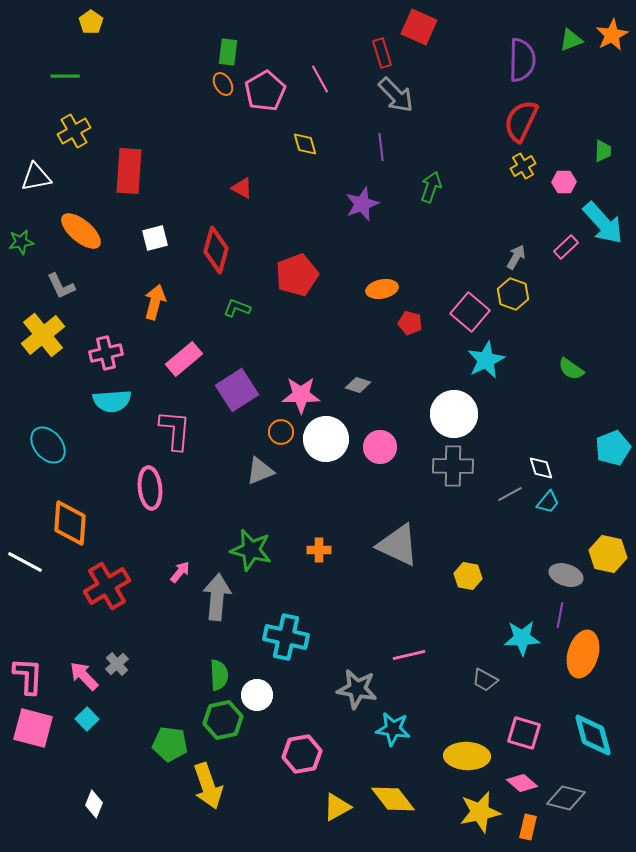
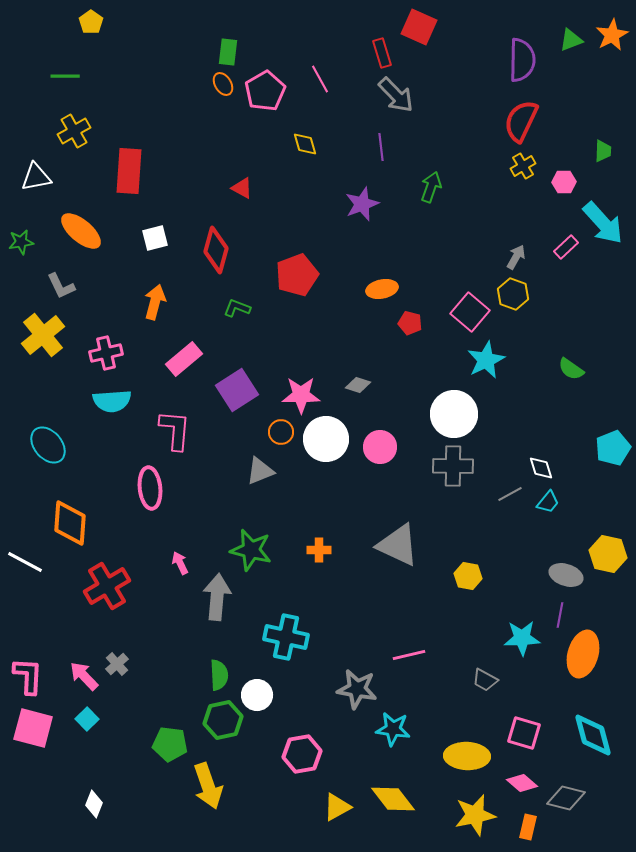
pink arrow at (180, 572): moved 9 px up; rotated 65 degrees counterclockwise
yellow star at (480, 812): moved 5 px left, 3 px down
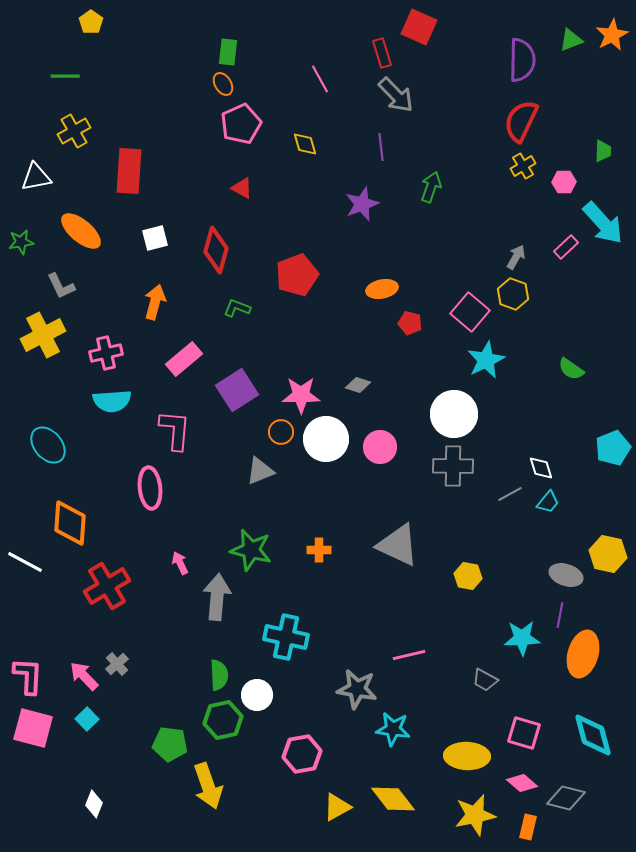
pink pentagon at (265, 91): moved 24 px left, 33 px down; rotated 6 degrees clockwise
yellow cross at (43, 335): rotated 12 degrees clockwise
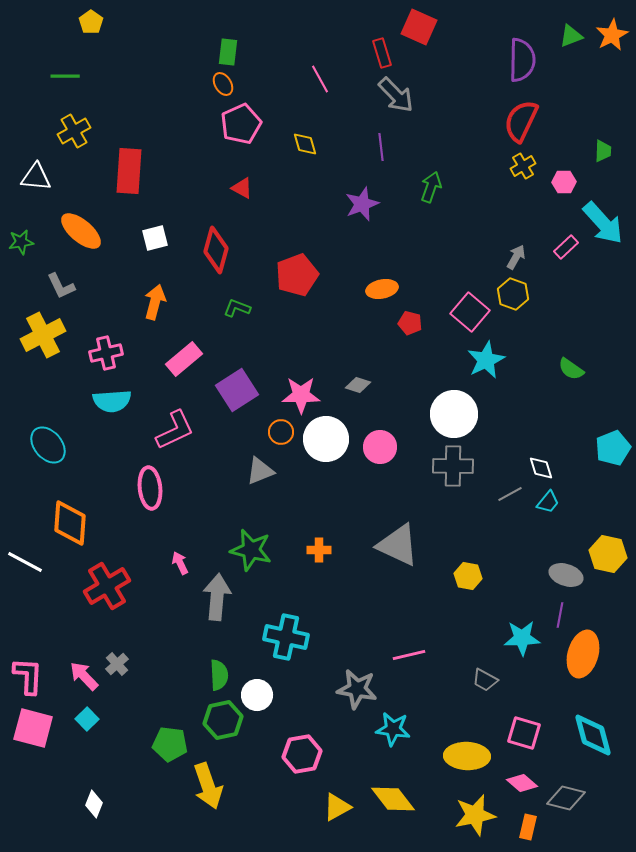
green triangle at (571, 40): moved 4 px up
white triangle at (36, 177): rotated 16 degrees clockwise
pink L-shape at (175, 430): rotated 60 degrees clockwise
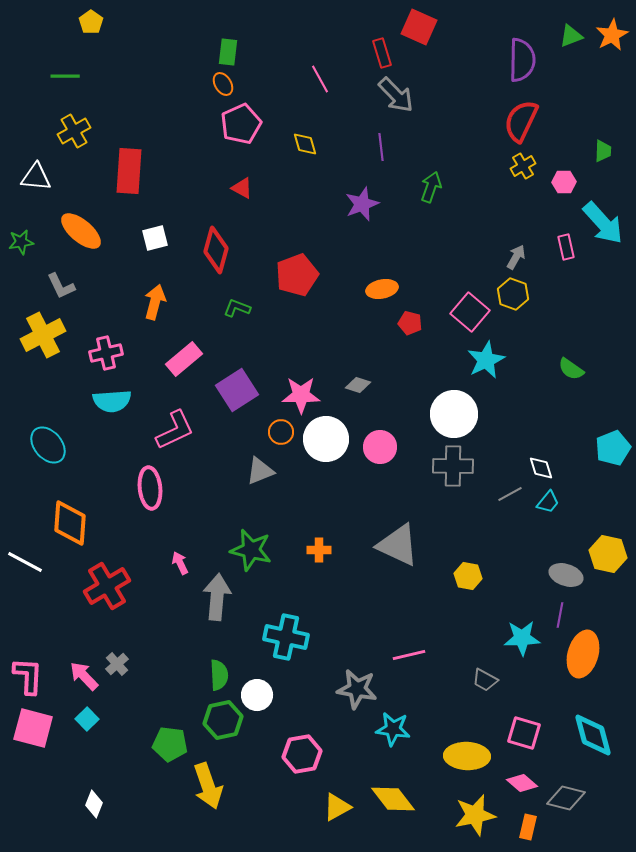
pink rectangle at (566, 247): rotated 60 degrees counterclockwise
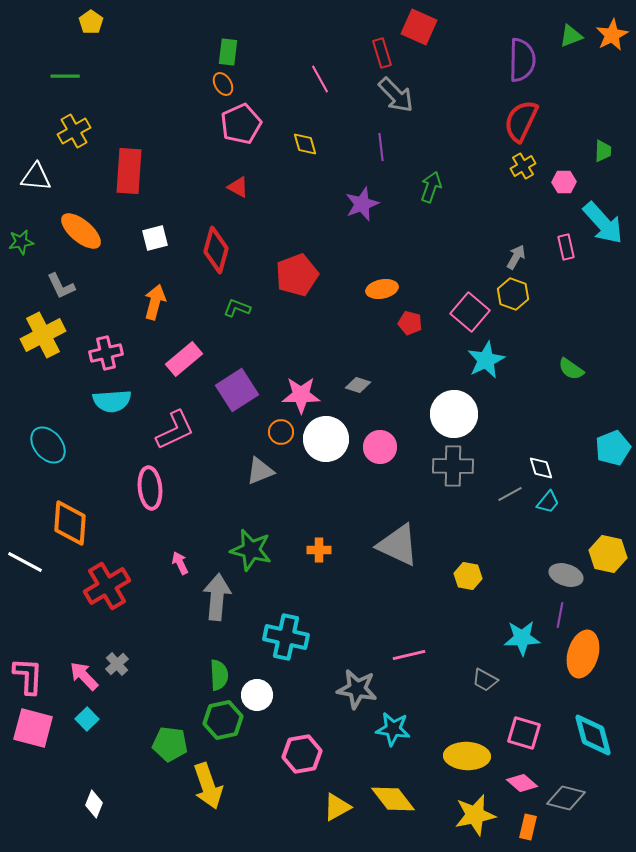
red triangle at (242, 188): moved 4 px left, 1 px up
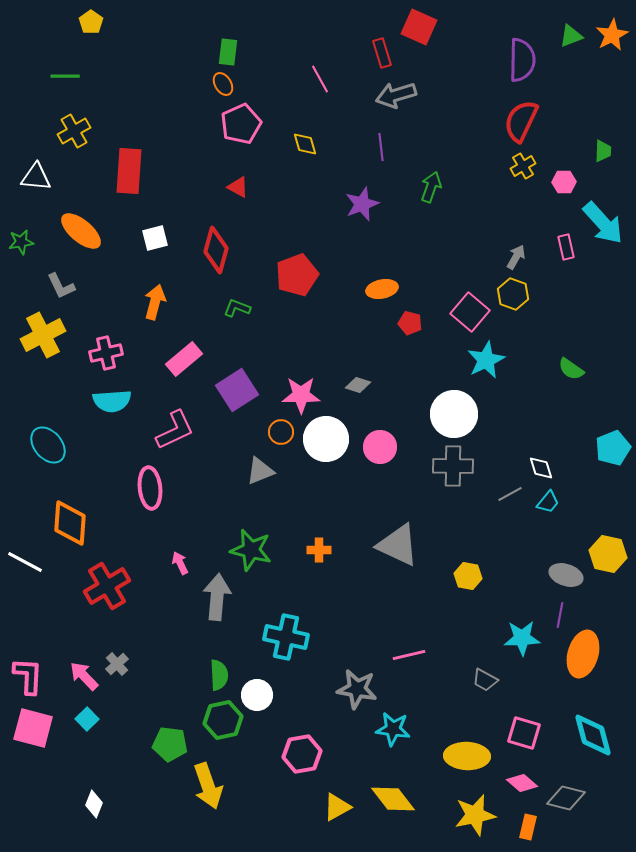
gray arrow at (396, 95): rotated 117 degrees clockwise
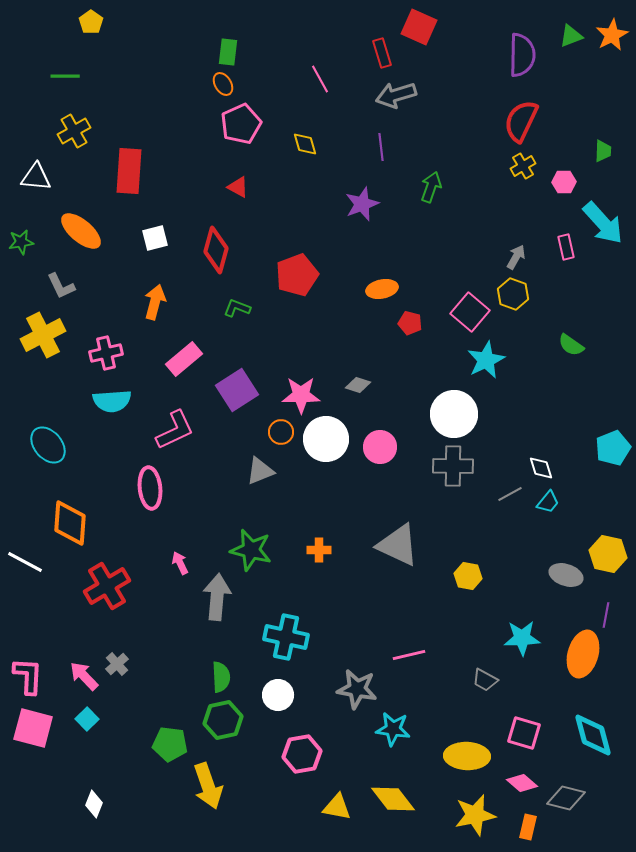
purple semicircle at (522, 60): moved 5 px up
green semicircle at (571, 369): moved 24 px up
purple line at (560, 615): moved 46 px right
green semicircle at (219, 675): moved 2 px right, 2 px down
white circle at (257, 695): moved 21 px right
yellow triangle at (337, 807): rotated 40 degrees clockwise
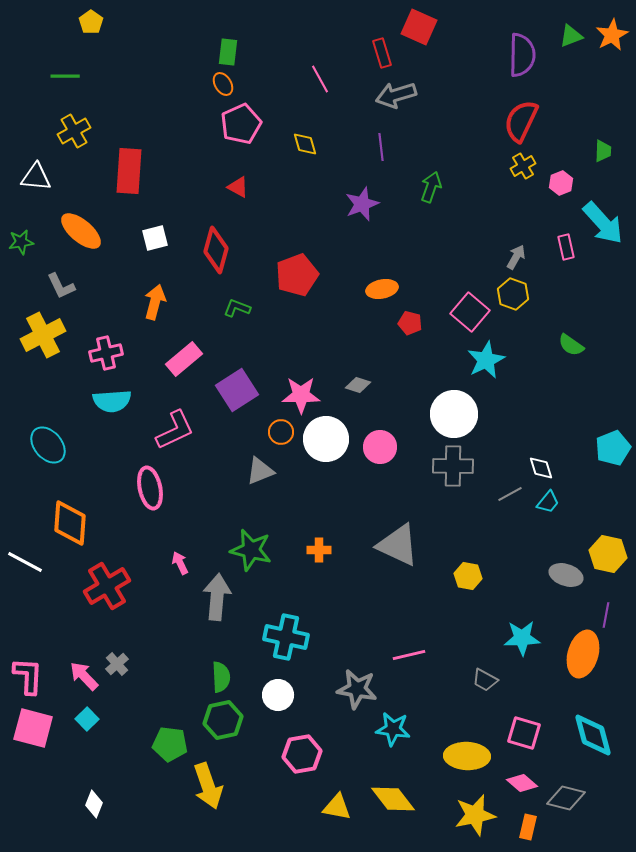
pink hexagon at (564, 182): moved 3 px left, 1 px down; rotated 20 degrees counterclockwise
pink ellipse at (150, 488): rotated 6 degrees counterclockwise
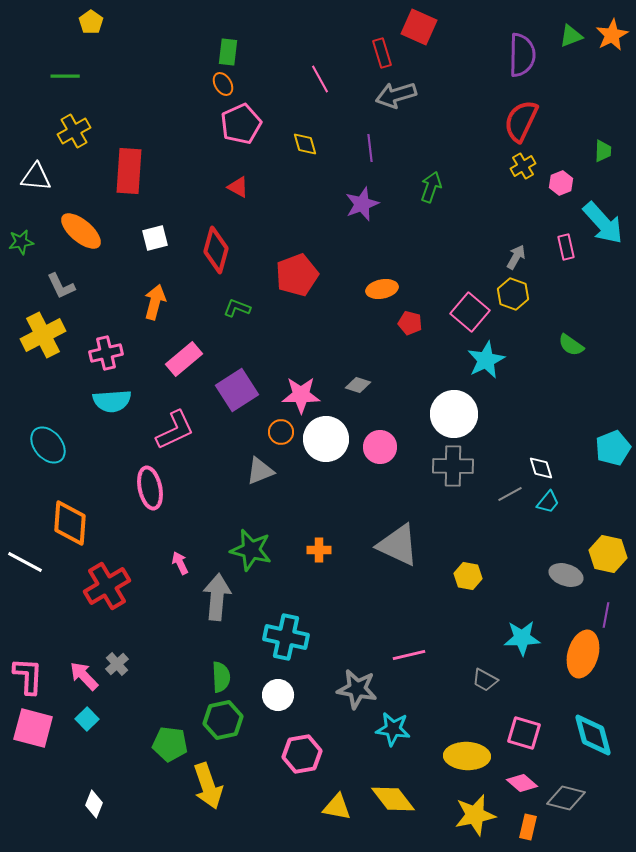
purple line at (381, 147): moved 11 px left, 1 px down
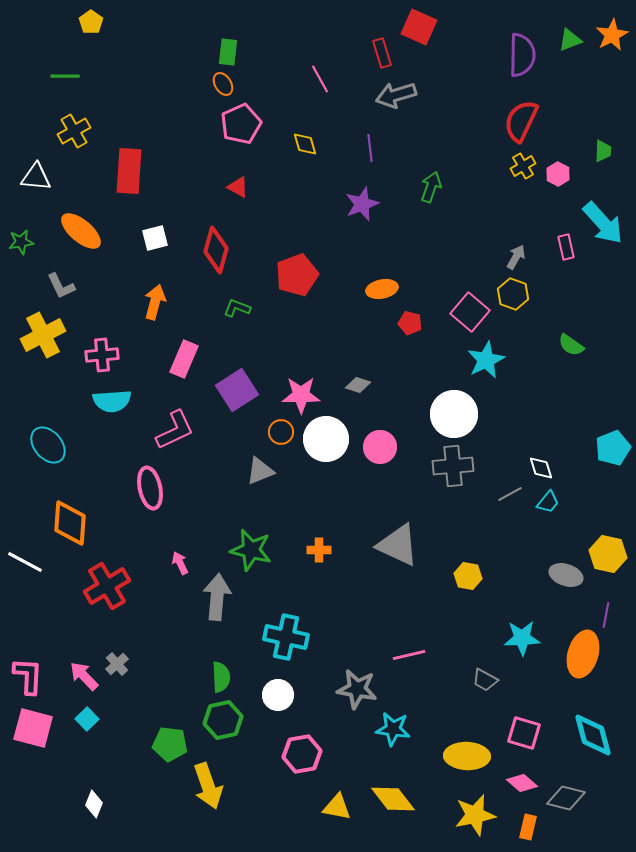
green triangle at (571, 36): moved 1 px left, 4 px down
pink hexagon at (561, 183): moved 3 px left, 9 px up; rotated 10 degrees counterclockwise
pink cross at (106, 353): moved 4 px left, 2 px down; rotated 8 degrees clockwise
pink rectangle at (184, 359): rotated 27 degrees counterclockwise
gray cross at (453, 466): rotated 6 degrees counterclockwise
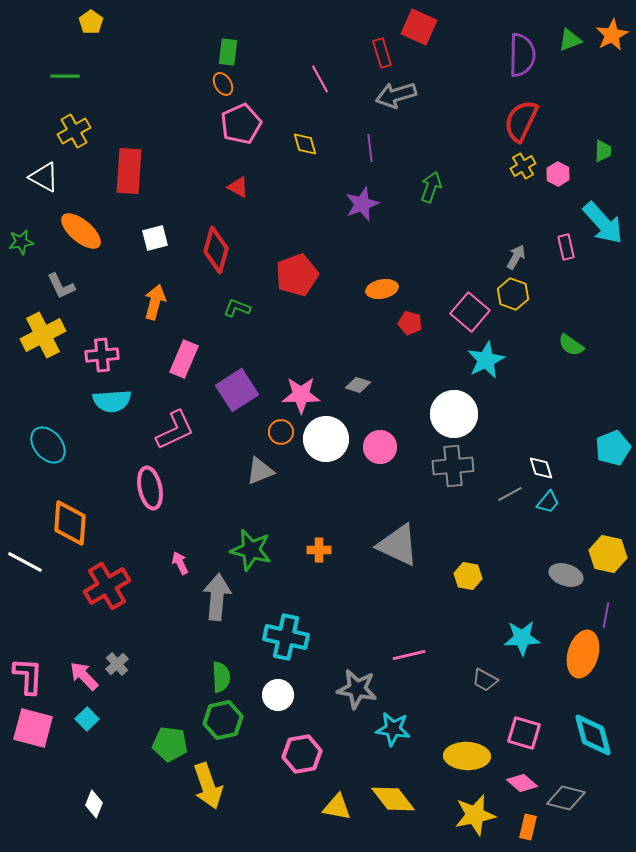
white triangle at (36, 177): moved 8 px right; rotated 24 degrees clockwise
